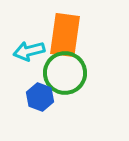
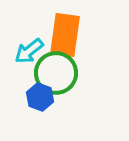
cyan arrow: rotated 24 degrees counterclockwise
green circle: moved 9 px left
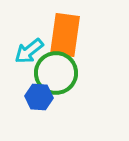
blue hexagon: moved 1 px left; rotated 16 degrees counterclockwise
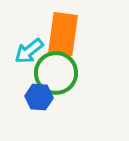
orange rectangle: moved 2 px left, 1 px up
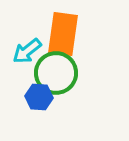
cyan arrow: moved 2 px left
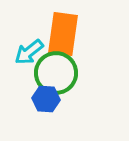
cyan arrow: moved 2 px right, 1 px down
blue hexagon: moved 7 px right, 2 px down
